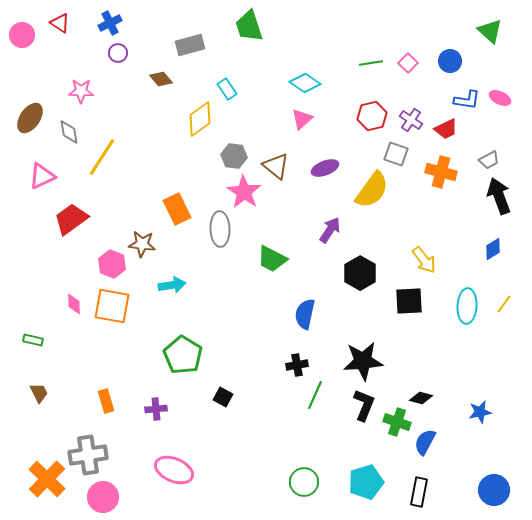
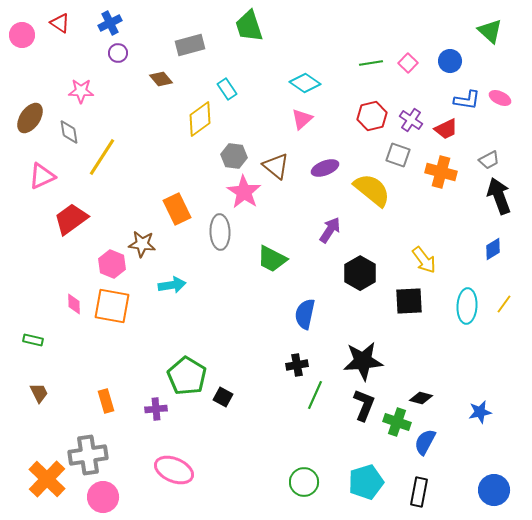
gray square at (396, 154): moved 2 px right, 1 px down
yellow semicircle at (372, 190): rotated 87 degrees counterclockwise
gray ellipse at (220, 229): moved 3 px down
green pentagon at (183, 355): moved 4 px right, 21 px down
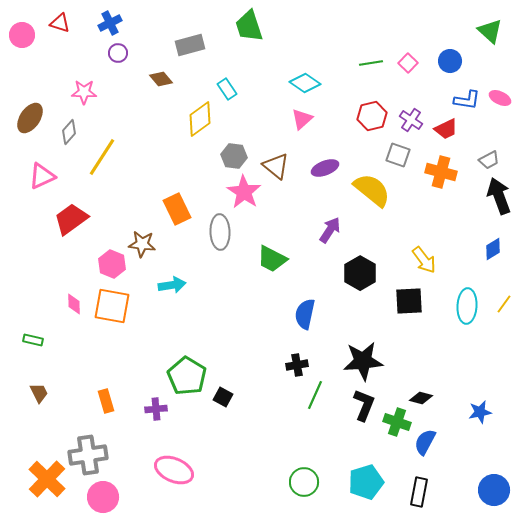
red triangle at (60, 23): rotated 15 degrees counterclockwise
pink star at (81, 91): moved 3 px right, 1 px down
gray diamond at (69, 132): rotated 50 degrees clockwise
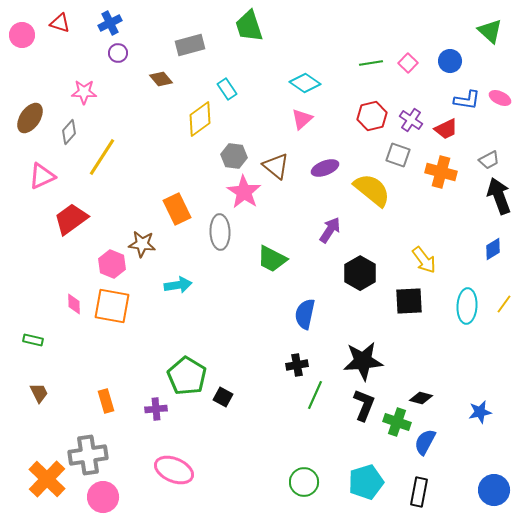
cyan arrow at (172, 285): moved 6 px right
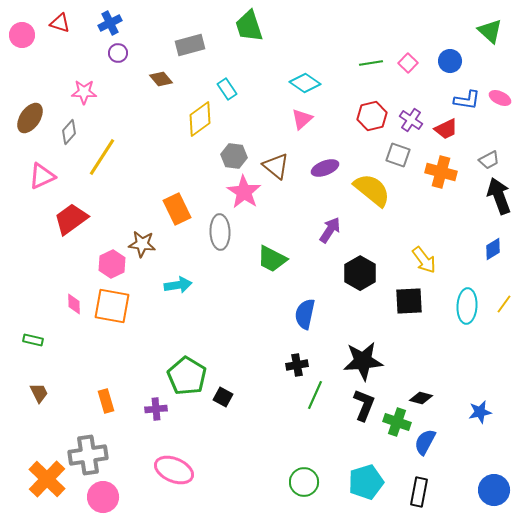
pink hexagon at (112, 264): rotated 12 degrees clockwise
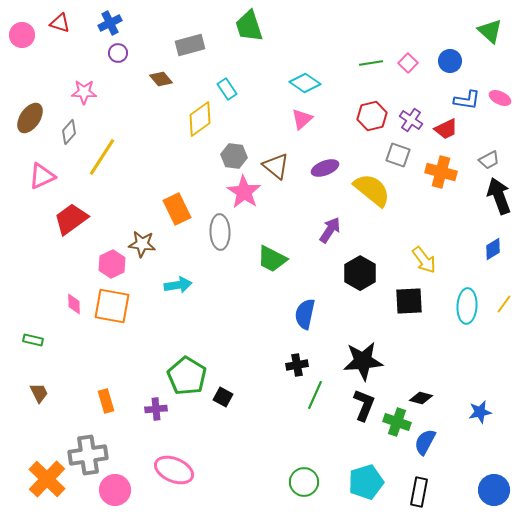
pink circle at (103, 497): moved 12 px right, 7 px up
